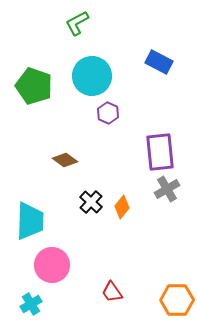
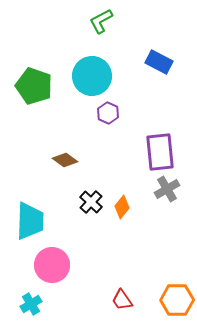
green L-shape: moved 24 px right, 2 px up
red trapezoid: moved 10 px right, 8 px down
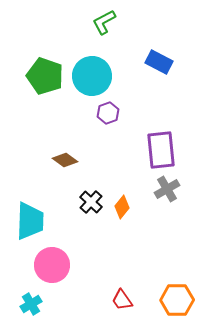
green L-shape: moved 3 px right, 1 px down
green pentagon: moved 11 px right, 10 px up
purple hexagon: rotated 15 degrees clockwise
purple rectangle: moved 1 px right, 2 px up
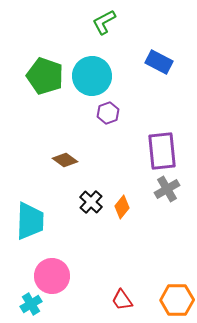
purple rectangle: moved 1 px right, 1 px down
pink circle: moved 11 px down
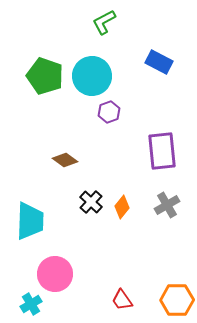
purple hexagon: moved 1 px right, 1 px up
gray cross: moved 16 px down
pink circle: moved 3 px right, 2 px up
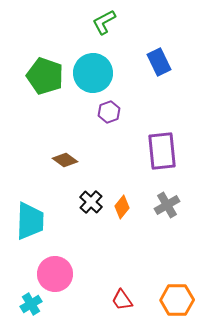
blue rectangle: rotated 36 degrees clockwise
cyan circle: moved 1 px right, 3 px up
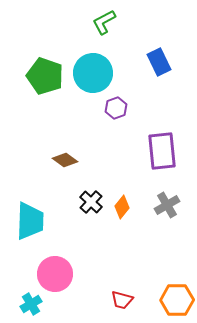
purple hexagon: moved 7 px right, 4 px up
red trapezoid: rotated 40 degrees counterclockwise
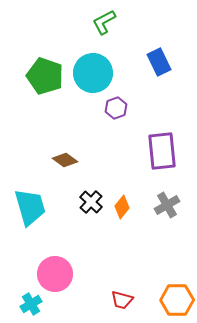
cyan trapezoid: moved 14 px up; rotated 18 degrees counterclockwise
